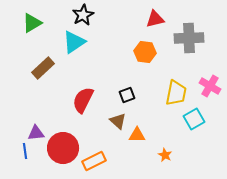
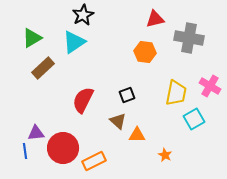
green triangle: moved 15 px down
gray cross: rotated 12 degrees clockwise
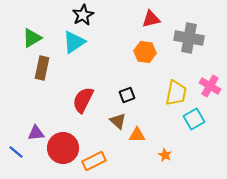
red triangle: moved 4 px left
brown rectangle: moved 1 px left; rotated 35 degrees counterclockwise
blue line: moved 9 px left, 1 px down; rotated 42 degrees counterclockwise
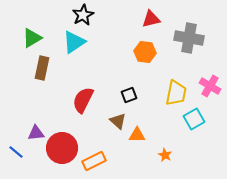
black square: moved 2 px right
red circle: moved 1 px left
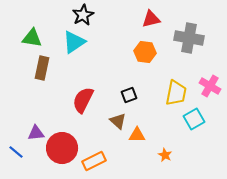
green triangle: rotated 40 degrees clockwise
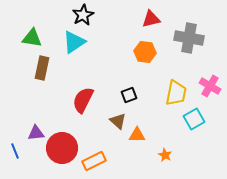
blue line: moved 1 px left, 1 px up; rotated 28 degrees clockwise
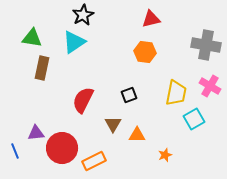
gray cross: moved 17 px right, 7 px down
brown triangle: moved 5 px left, 3 px down; rotated 18 degrees clockwise
orange star: rotated 24 degrees clockwise
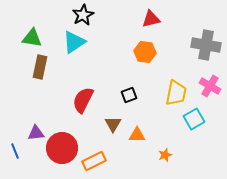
brown rectangle: moved 2 px left, 1 px up
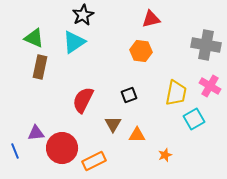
green triangle: moved 2 px right; rotated 15 degrees clockwise
orange hexagon: moved 4 px left, 1 px up
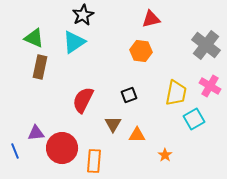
gray cross: rotated 28 degrees clockwise
orange star: rotated 16 degrees counterclockwise
orange rectangle: rotated 60 degrees counterclockwise
